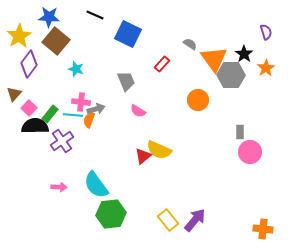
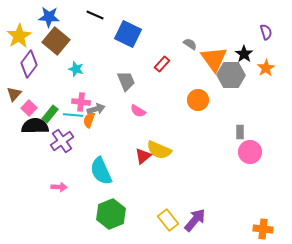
cyan semicircle: moved 5 px right, 14 px up; rotated 12 degrees clockwise
green hexagon: rotated 16 degrees counterclockwise
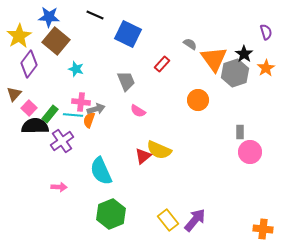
gray hexagon: moved 4 px right, 2 px up; rotated 20 degrees counterclockwise
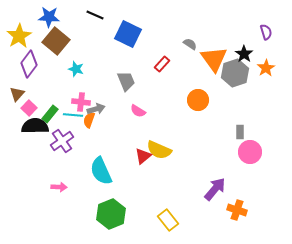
brown triangle: moved 3 px right
purple arrow: moved 20 px right, 31 px up
orange cross: moved 26 px left, 19 px up; rotated 12 degrees clockwise
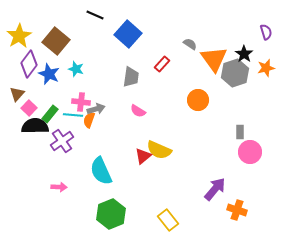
blue star: moved 57 px down; rotated 20 degrees clockwise
blue square: rotated 16 degrees clockwise
orange star: rotated 18 degrees clockwise
gray trapezoid: moved 5 px right, 4 px up; rotated 30 degrees clockwise
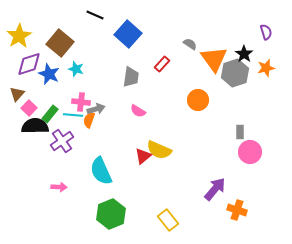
brown square: moved 4 px right, 2 px down
purple diamond: rotated 36 degrees clockwise
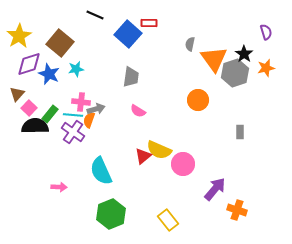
gray semicircle: rotated 112 degrees counterclockwise
red rectangle: moved 13 px left, 41 px up; rotated 49 degrees clockwise
cyan star: rotated 28 degrees counterclockwise
purple cross: moved 11 px right, 9 px up; rotated 20 degrees counterclockwise
pink circle: moved 67 px left, 12 px down
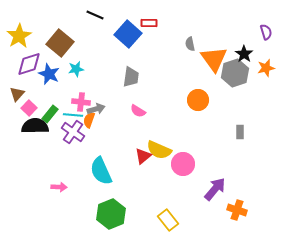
gray semicircle: rotated 24 degrees counterclockwise
